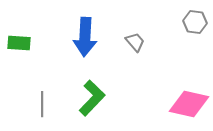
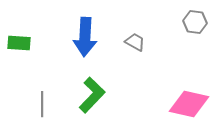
gray trapezoid: rotated 20 degrees counterclockwise
green L-shape: moved 3 px up
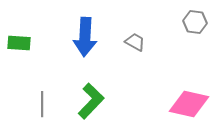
green L-shape: moved 1 px left, 6 px down
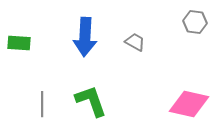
green L-shape: rotated 63 degrees counterclockwise
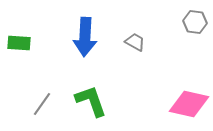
gray line: rotated 35 degrees clockwise
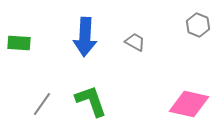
gray hexagon: moved 3 px right, 3 px down; rotated 15 degrees clockwise
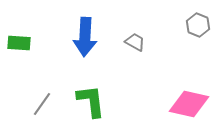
green L-shape: rotated 12 degrees clockwise
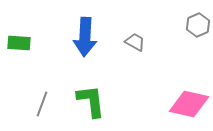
gray hexagon: rotated 15 degrees clockwise
gray line: rotated 15 degrees counterclockwise
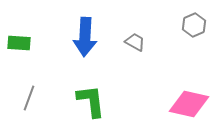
gray hexagon: moved 4 px left
gray line: moved 13 px left, 6 px up
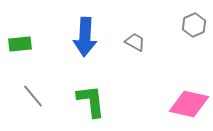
green rectangle: moved 1 px right, 1 px down; rotated 10 degrees counterclockwise
gray line: moved 4 px right, 2 px up; rotated 60 degrees counterclockwise
